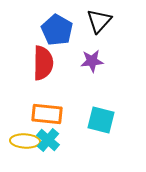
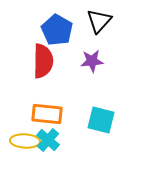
red semicircle: moved 2 px up
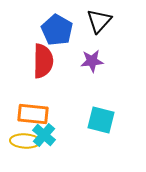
orange rectangle: moved 14 px left
cyan cross: moved 4 px left, 5 px up
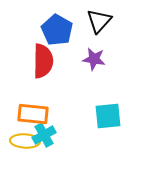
purple star: moved 2 px right, 2 px up; rotated 15 degrees clockwise
cyan square: moved 7 px right, 4 px up; rotated 20 degrees counterclockwise
cyan cross: rotated 20 degrees clockwise
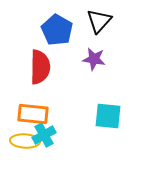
red semicircle: moved 3 px left, 6 px down
cyan square: rotated 12 degrees clockwise
